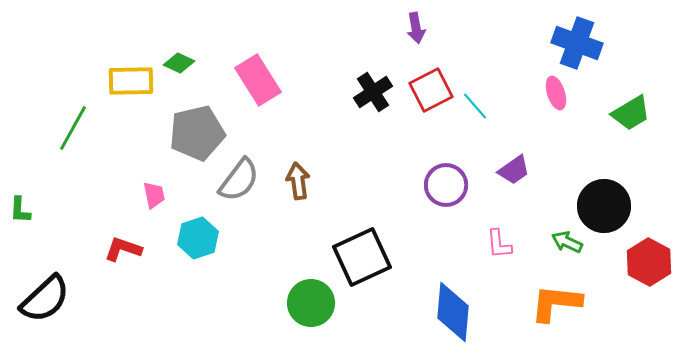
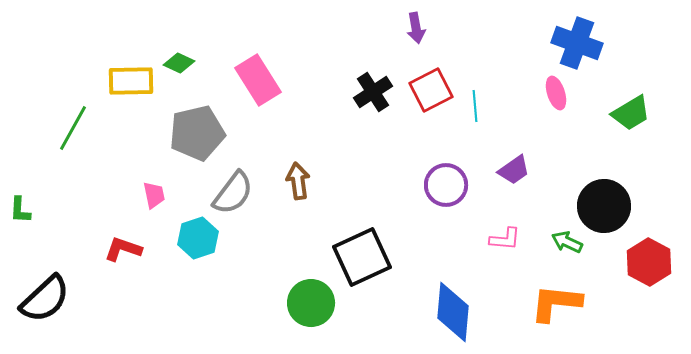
cyan line: rotated 36 degrees clockwise
gray semicircle: moved 6 px left, 13 px down
pink L-shape: moved 6 px right, 5 px up; rotated 80 degrees counterclockwise
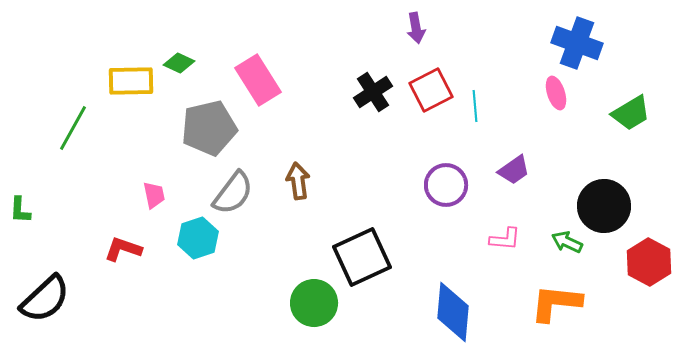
gray pentagon: moved 12 px right, 5 px up
green circle: moved 3 px right
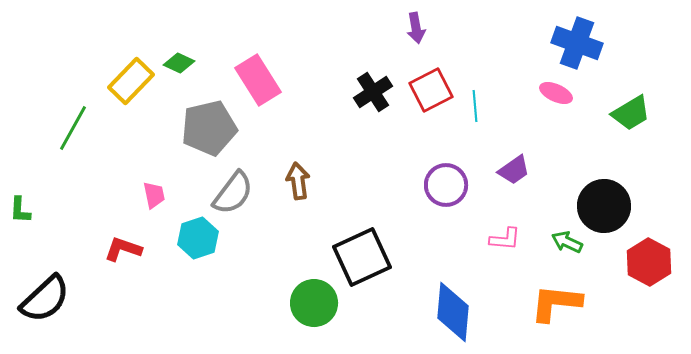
yellow rectangle: rotated 45 degrees counterclockwise
pink ellipse: rotated 48 degrees counterclockwise
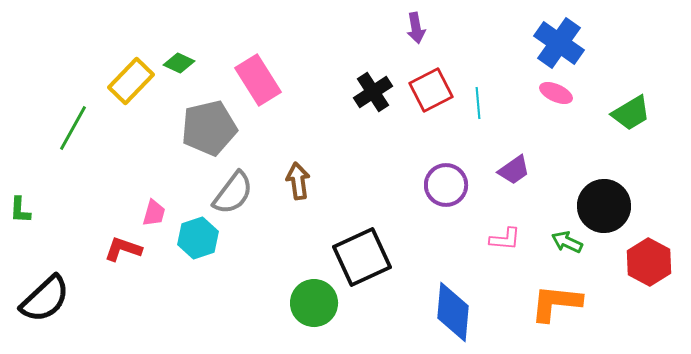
blue cross: moved 18 px left; rotated 15 degrees clockwise
cyan line: moved 3 px right, 3 px up
pink trapezoid: moved 18 px down; rotated 28 degrees clockwise
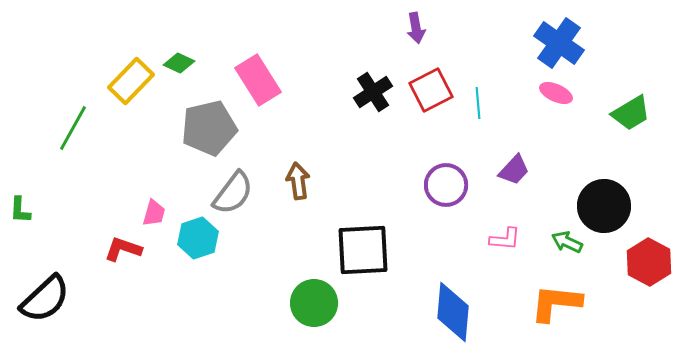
purple trapezoid: rotated 12 degrees counterclockwise
black square: moved 1 px right, 7 px up; rotated 22 degrees clockwise
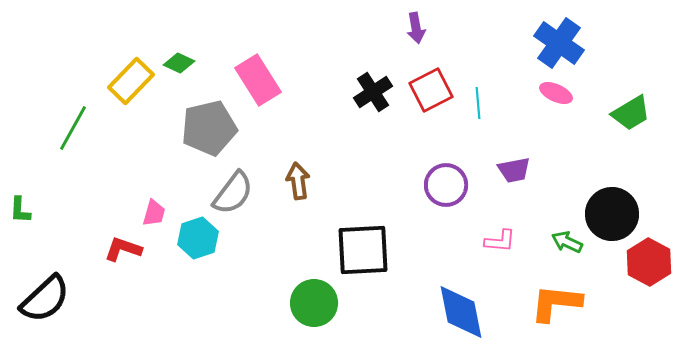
purple trapezoid: rotated 36 degrees clockwise
black circle: moved 8 px right, 8 px down
pink L-shape: moved 5 px left, 2 px down
blue diamond: moved 8 px right; rotated 16 degrees counterclockwise
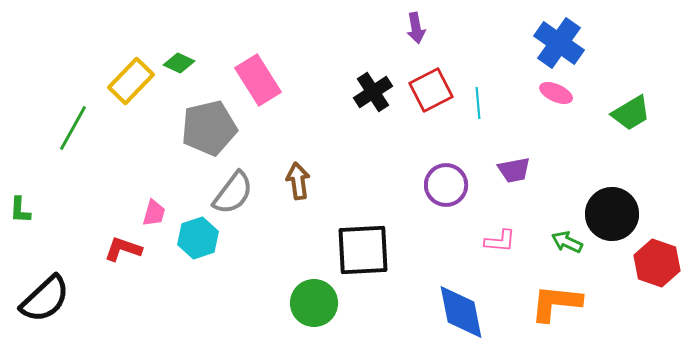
red hexagon: moved 8 px right, 1 px down; rotated 9 degrees counterclockwise
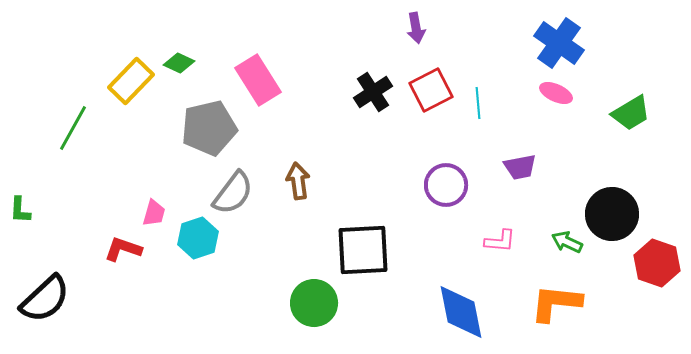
purple trapezoid: moved 6 px right, 3 px up
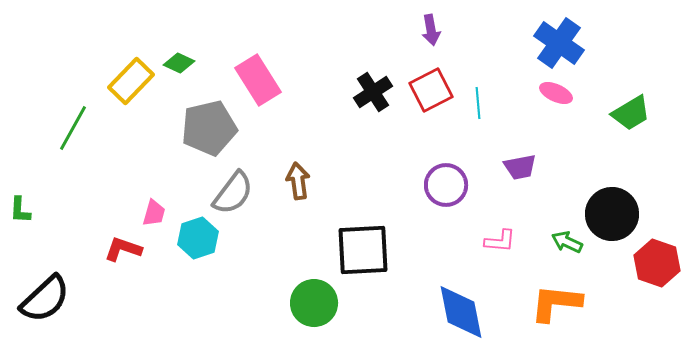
purple arrow: moved 15 px right, 2 px down
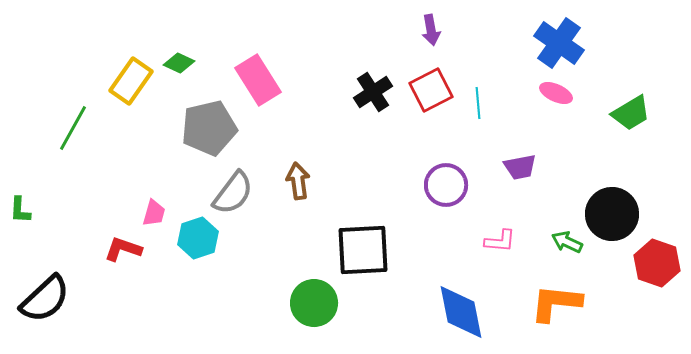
yellow rectangle: rotated 9 degrees counterclockwise
